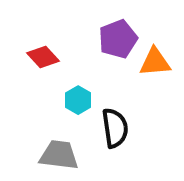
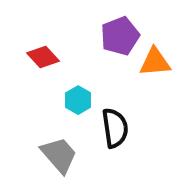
purple pentagon: moved 2 px right, 3 px up
gray trapezoid: rotated 42 degrees clockwise
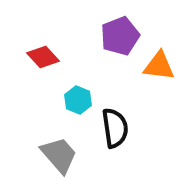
orange triangle: moved 4 px right, 4 px down; rotated 12 degrees clockwise
cyan hexagon: rotated 8 degrees counterclockwise
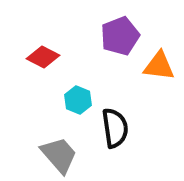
red diamond: rotated 20 degrees counterclockwise
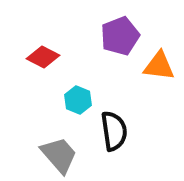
black semicircle: moved 1 px left, 3 px down
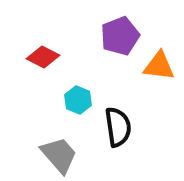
black semicircle: moved 4 px right, 4 px up
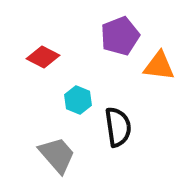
gray trapezoid: moved 2 px left
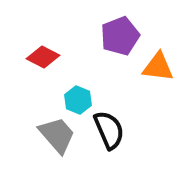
orange triangle: moved 1 px left, 1 px down
black semicircle: moved 9 px left, 3 px down; rotated 15 degrees counterclockwise
gray trapezoid: moved 20 px up
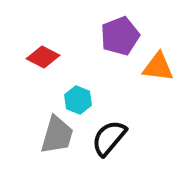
black semicircle: moved 8 px down; rotated 117 degrees counterclockwise
gray trapezoid: rotated 57 degrees clockwise
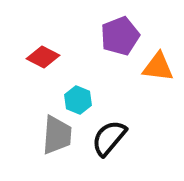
gray trapezoid: rotated 12 degrees counterclockwise
